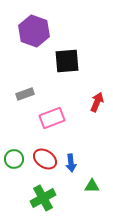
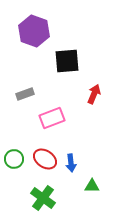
red arrow: moved 3 px left, 8 px up
green cross: rotated 25 degrees counterclockwise
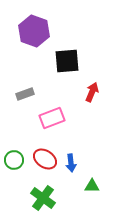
red arrow: moved 2 px left, 2 px up
green circle: moved 1 px down
